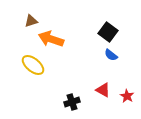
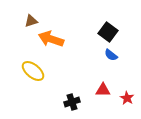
yellow ellipse: moved 6 px down
red triangle: rotated 28 degrees counterclockwise
red star: moved 2 px down
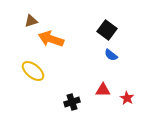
black square: moved 1 px left, 2 px up
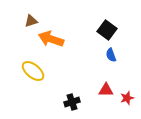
blue semicircle: rotated 32 degrees clockwise
red triangle: moved 3 px right
red star: rotated 24 degrees clockwise
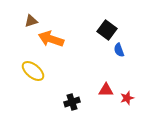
blue semicircle: moved 8 px right, 5 px up
